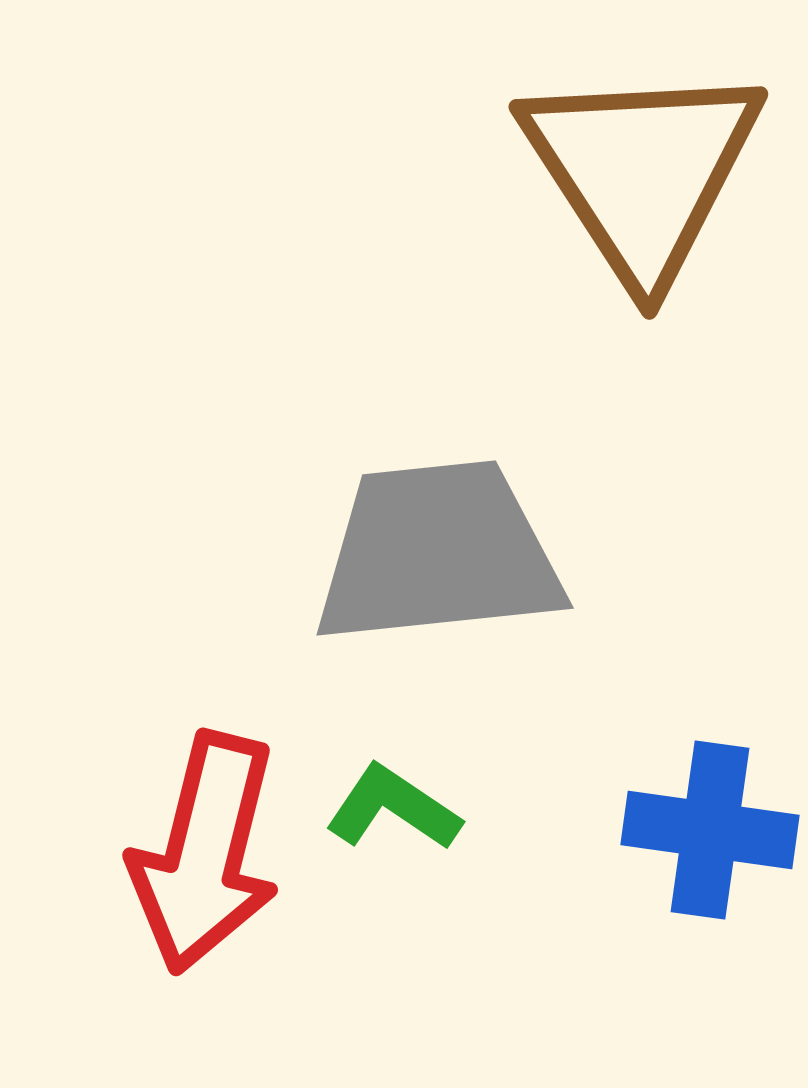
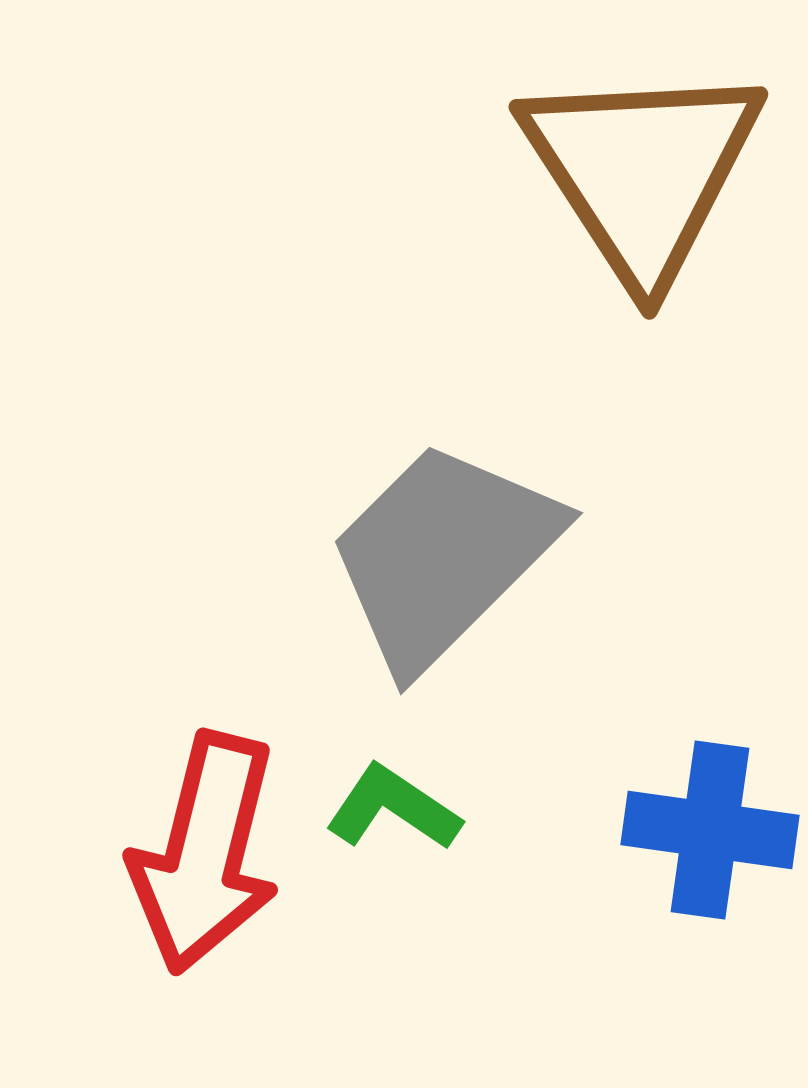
gray trapezoid: moved 5 px right, 2 px down; rotated 39 degrees counterclockwise
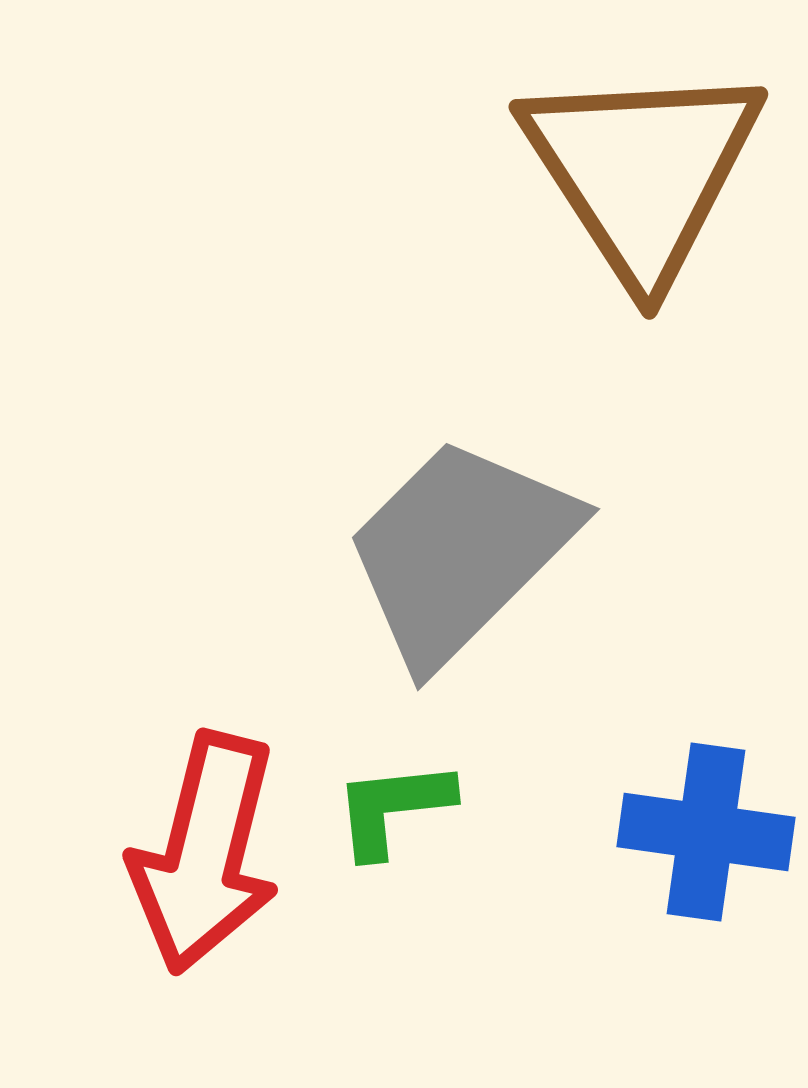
gray trapezoid: moved 17 px right, 4 px up
green L-shape: rotated 40 degrees counterclockwise
blue cross: moved 4 px left, 2 px down
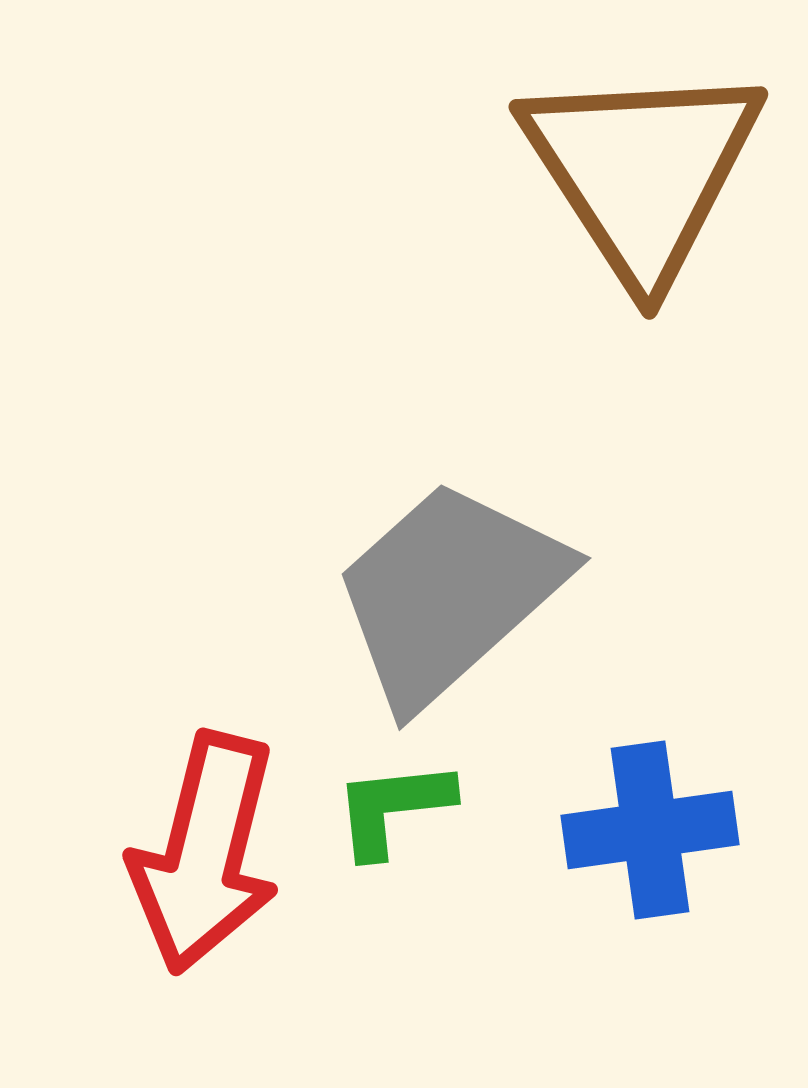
gray trapezoid: moved 11 px left, 42 px down; rotated 3 degrees clockwise
blue cross: moved 56 px left, 2 px up; rotated 16 degrees counterclockwise
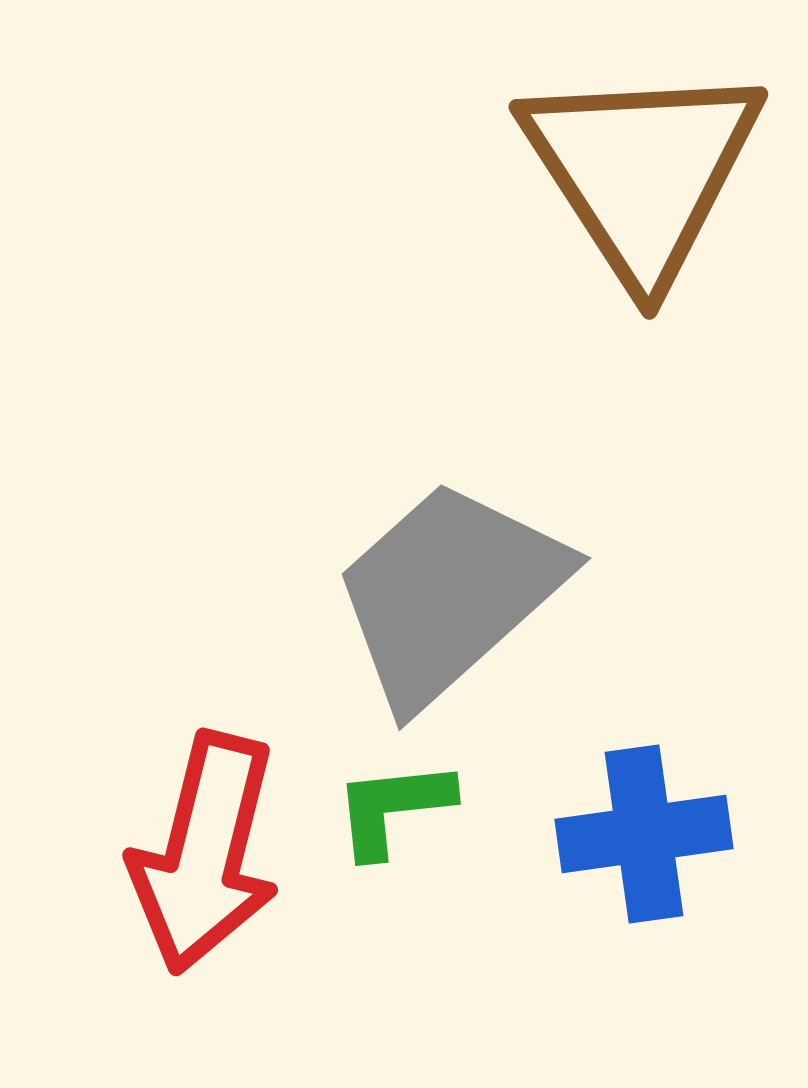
blue cross: moved 6 px left, 4 px down
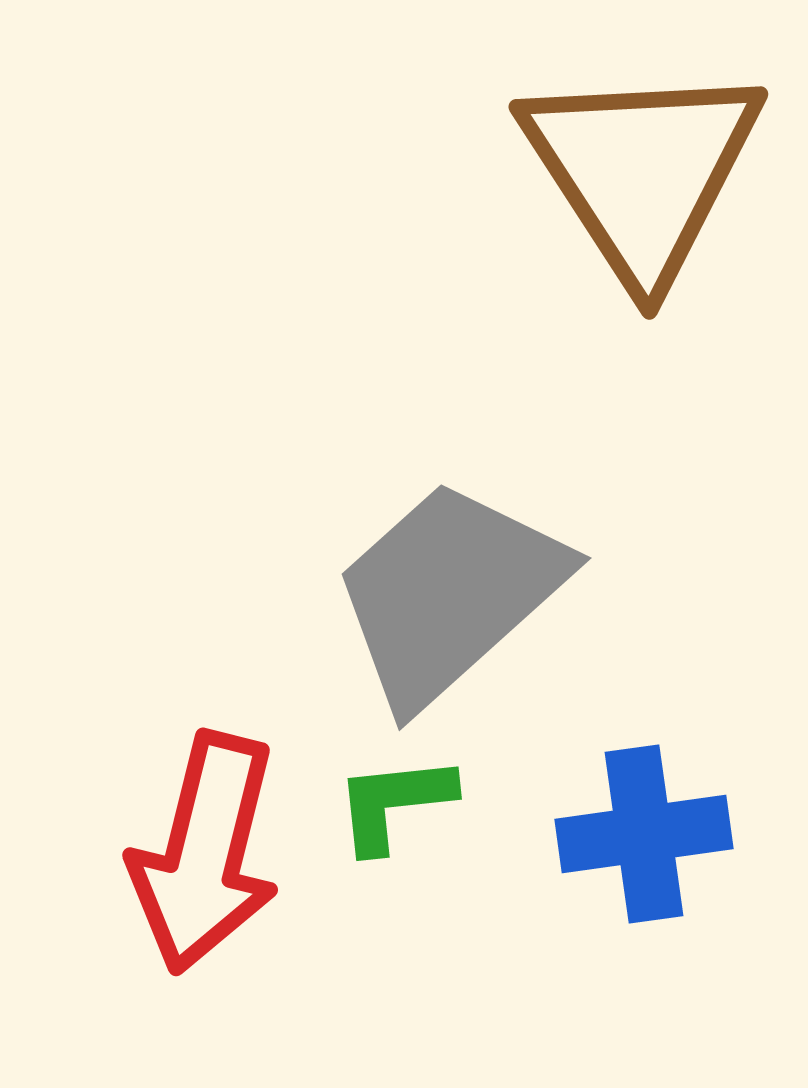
green L-shape: moved 1 px right, 5 px up
